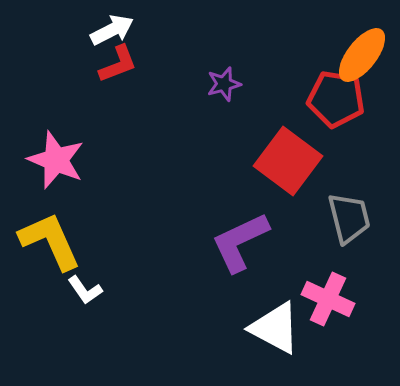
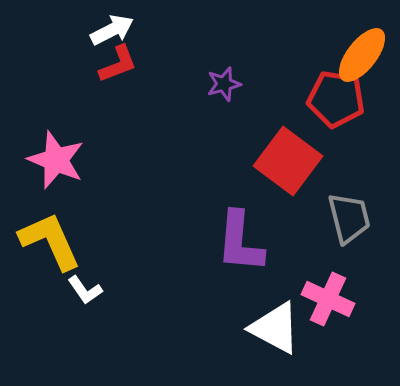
purple L-shape: rotated 60 degrees counterclockwise
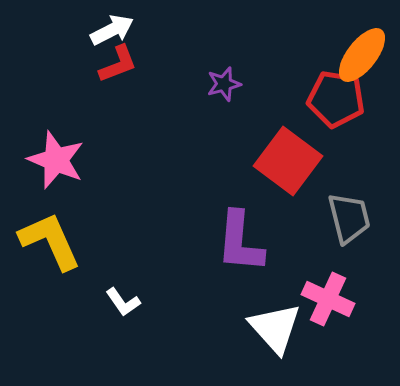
white L-shape: moved 38 px right, 12 px down
white triangle: rotated 20 degrees clockwise
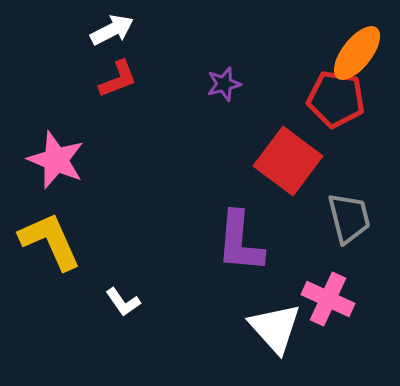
orange ellipse: moved 5 px left, 2 px up
red L-shape: moved 15 px down
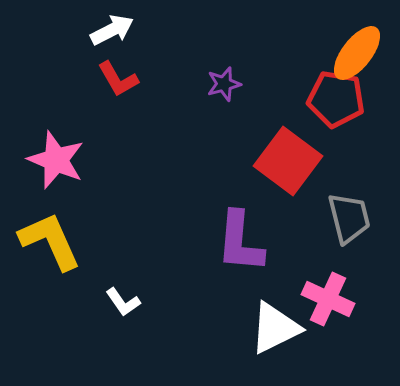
red L-shape: rotated 81 degrees clockwise
white triangle: rotated 46 degrees clockwise
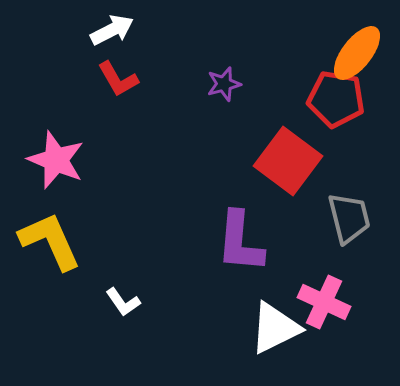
pink cross: moved 4 px left, 3 px down
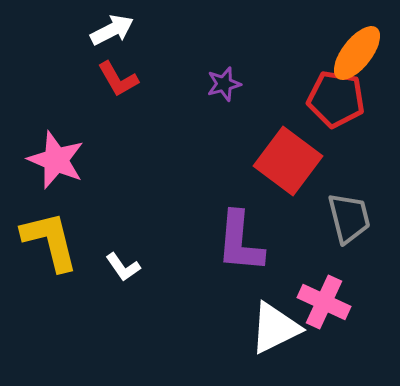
yellow L-shape: rotated 10 degrees clockwise
white L-shape: moved 35 px up
